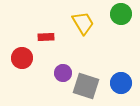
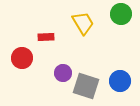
blue circle: moved 1 px left, 2 px up
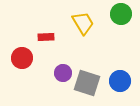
gray square: moved 1 px right, 3 px up
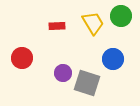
green circle: moved 2 px down
yellow trapezoid: moved 10 px right
red rectangle: moved 11 px right, 11 px up
blue circle: moved 7 px left, 22 px up
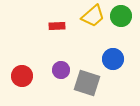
yellow trapezoid: moved 7 px up; rotated 80 degrees clockwise
red circle: moved 18 px down
purple circle: moved 2 px left, 3 px up
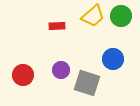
red circle: moved 1 px right, 1 px up
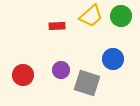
yellow trapezoid: moved 2 px left
